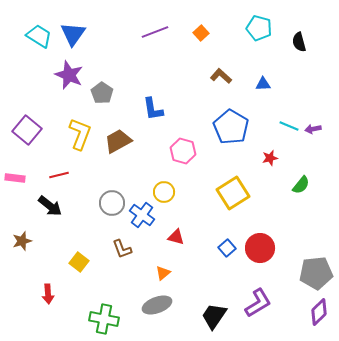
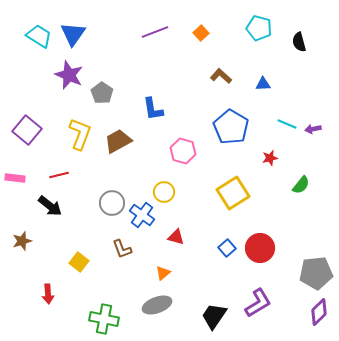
cyan line at (289, 126): moved 2 px left, 2 px up
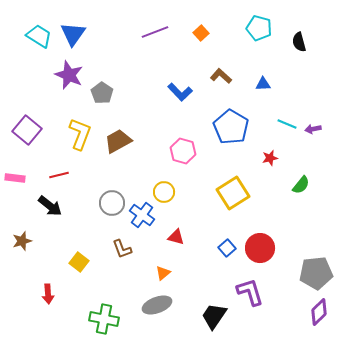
blue L-shape at (153, 109): moved 27 px right, 17 px up; rotated 35 degrees counterclockwise
purple L-shape at (258, 303): moved 8 px left, 11 px up; rotated 76 degrees counterclockwise
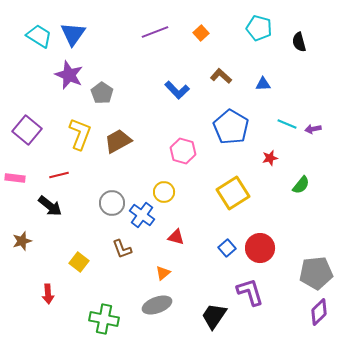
blue L-shape at (180, 92): moved 3 px left, 2 px up
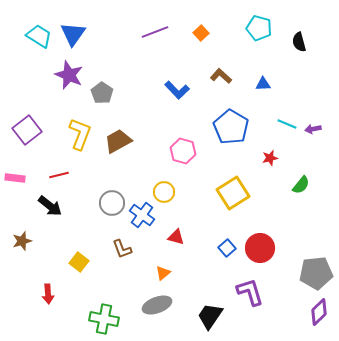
purple square at (27, 130): rotated 12 degrees clockwise
black trapezoid at (214, 316): moved 4 px left
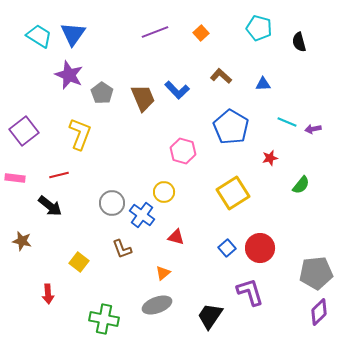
cyan line at (287, 124): moved 2 px up
purple square at (27, 130): moved 3 px left, 1 px down
brown trapezoid at (118, 141): moved 25 px right, 43 px up; rotated 96 degrees clockwise
brown star at (22, 241): rotated 30 degrees clockwise
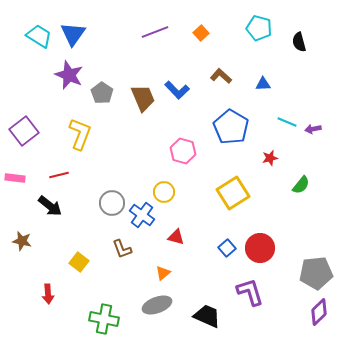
black trapezoid at (210, 316): moved 3 px left; rotated 80 degrees clockwise
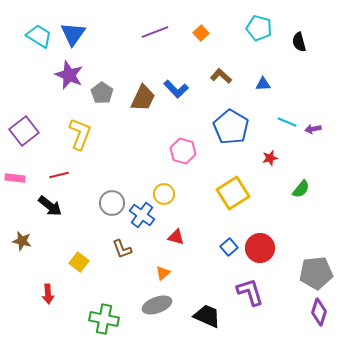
blue L-shape at (177, 90): moved 1 px left, 1 px up
brown trapezoid at (143, 98): rotated 48 degrees clockwise
green semicircle at (301, 185): moved 4 px down
yellow circle at (164, 192): moved 2 px down
blue square at (227, 248): moved 2 px right, 1 px up
purple diamond at (319, 312): rotated 28 degrees counterclockwise
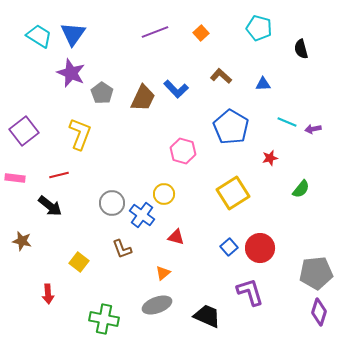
black semicircle at (299, 42): moved 2 px right, 7 px down
purple star at (69, 75): moved 2 px right, 2 px up
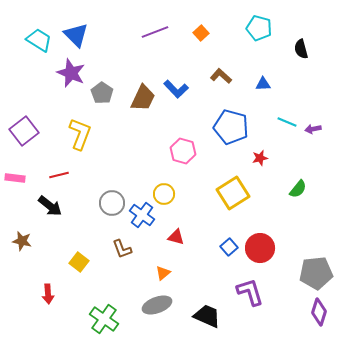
blue triangle at (73, 34): moved 3 px right, 1 px down; rotated 20 degrees counterclockwise
cyan trapezoid at (39, 36): moved 4 px down
blue pentagon at (231, 127): rotated 16 degrees counterclockwise
red star at (270, 158): moved 10 px left
green semicircle at (301, 189): moved 3 px left
green cross at (104, 319): rotated 24 degrees clockwise
